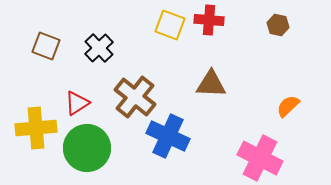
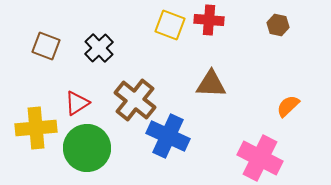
brown cross: moved 3 px down
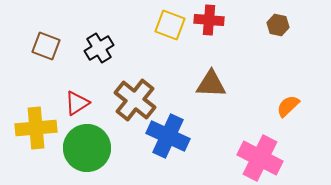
black cross: rotated 12 degrees clockwise
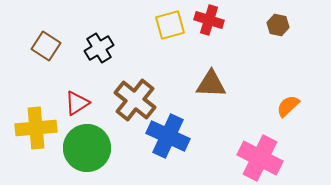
red cross: rotated 12 degrees clockwise
yellow square: rotated 36 degrees counterclockwise
brown square: rotated 12 degrees clockwise
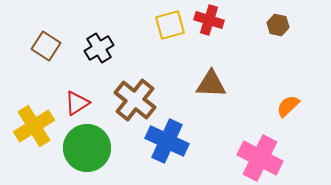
yellow cross: moved 2 px left, 2 px up; rotated 27 degrees counterclockwise
blue cross: moved 1 px left, 5 px down
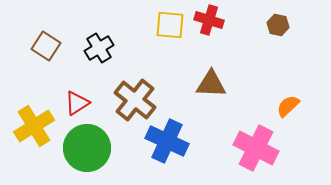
yellow square: rotated 20 degrees clockwise
pink cross: moved 4 px left, 10 px up
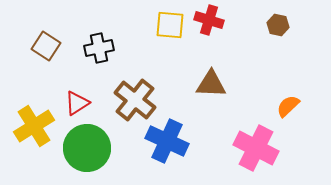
black cross: rotated 20 degrees clockwise
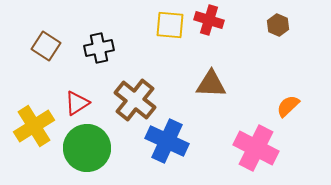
brown hexagon: rotated 10 degrees clockwise
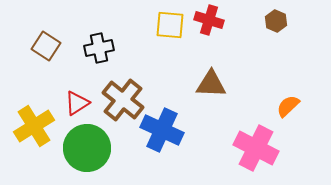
brown hexagon: moved 2 px left, 4 px up
brown cross: moved 12 px left
blue cross: moved 5 px left, 11 px up
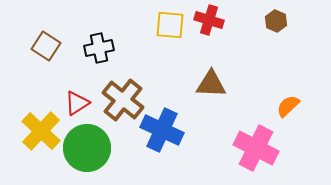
yellow cross: moved 7 px right, 5 px down; rotated 15 degrees counterclockwise
